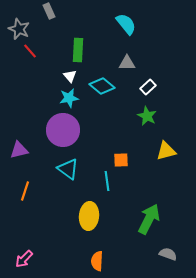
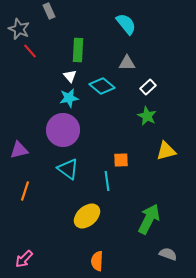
yellow ellipse: moved 2 px left; rotated 44 degrees clockwise
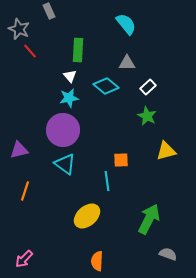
cyan diamond: moved 4 px right
cyan triangle: moved 3 px left, 5 px up
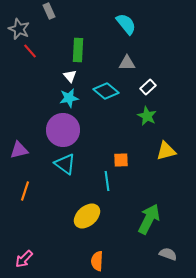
cyan diamond: moved 5 px down
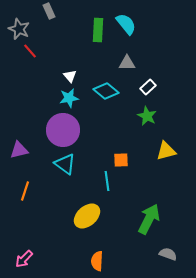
green rectangle: moved 20 px right, 20 px up
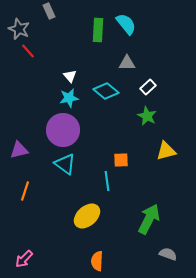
red line: moved 2 px left
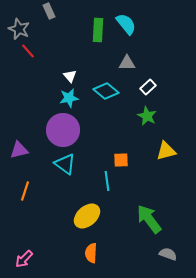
green arrow: rotated 64 degrees counterclockwise
orange semicircle: moved 6 px left, 8 px up
